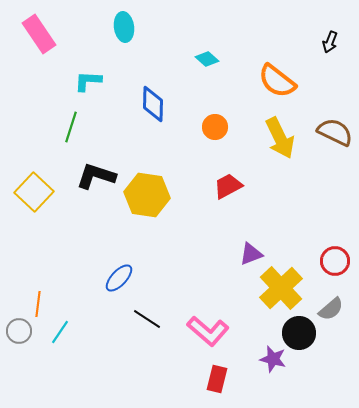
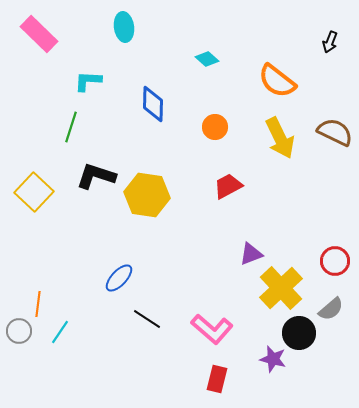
pink rectangle: rotated 12 degrees counterclockwise
pink L-shape: moved 4 px right, 2 px up
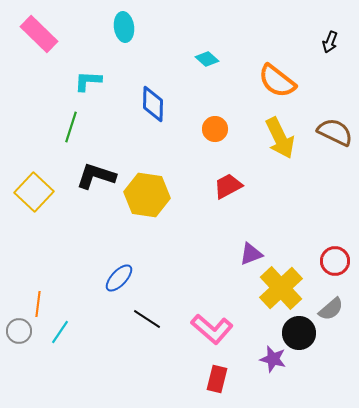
orange circle: moved 2 px down
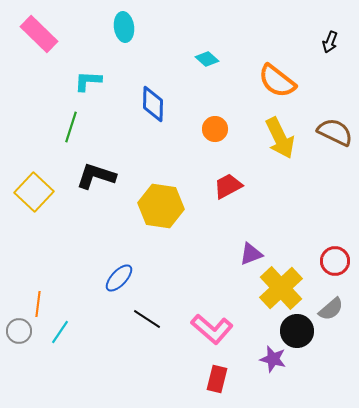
yellow hexagon: moved 14 px right, 11 px down
black circle: moved 2 px left, 2 px up
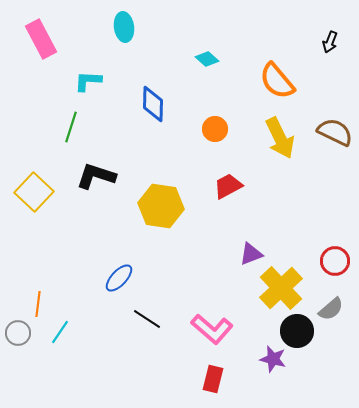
pink rectangle: moved 2 px right, 5 px down; rotated 18 degrees clockwise
orange semicircle: rotated 12 degrees clockwise
gray circle: moved 1 px left, 2 px down
red rectangle: moved 4 px left
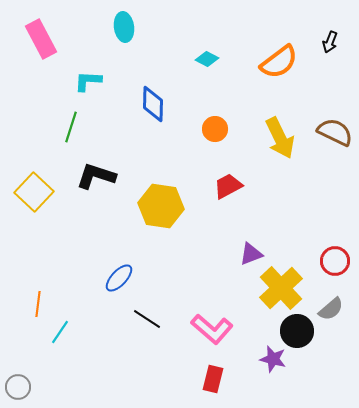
cyan diamond: rotated 15 degrees counterclockwise
orange semicircle: moved 2 px right, 19 px up; rotated 87 degrees counterclockwise
gray circle: moved 54 px down
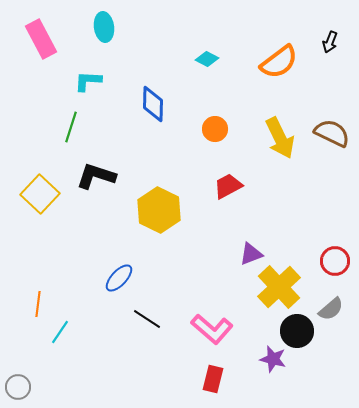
cyan ellipse: moved 20 px left
brown semicircle: moved 3 px left, 1 px down
yellow square: moved 6 px right, 2 px down
yellow hexagon: moved 2 px left, 4 px down; rotated 18 degrees clockwise
yellow cross: moved 2 px left, 1 px up
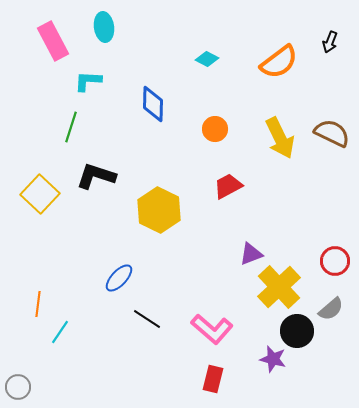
pink rectangle: moved 12 px right, 2 px down
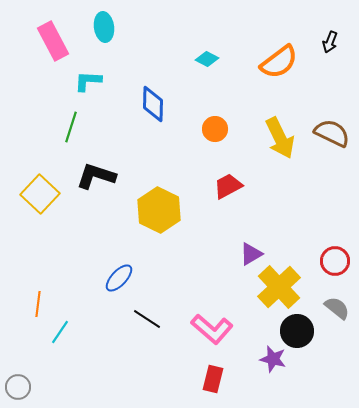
purple triangle: rotated 10 degrees counterclockwise
gray semicircle: moved 6 px right, 1 px up; rotated 100 degrees counterclockwise
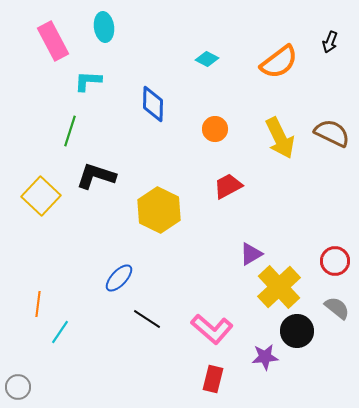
green line: moved 1 px left, 4 px down
yellow square: moved 1 px right, 2 px down
purple star: moved 8 px left, 2 px up; rotated 20 degrees counterclockwise
